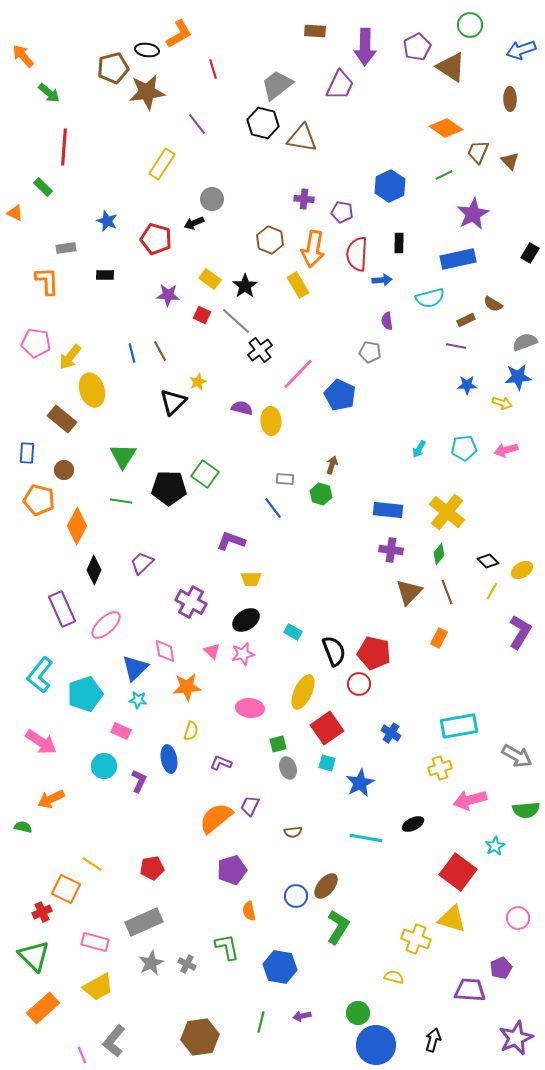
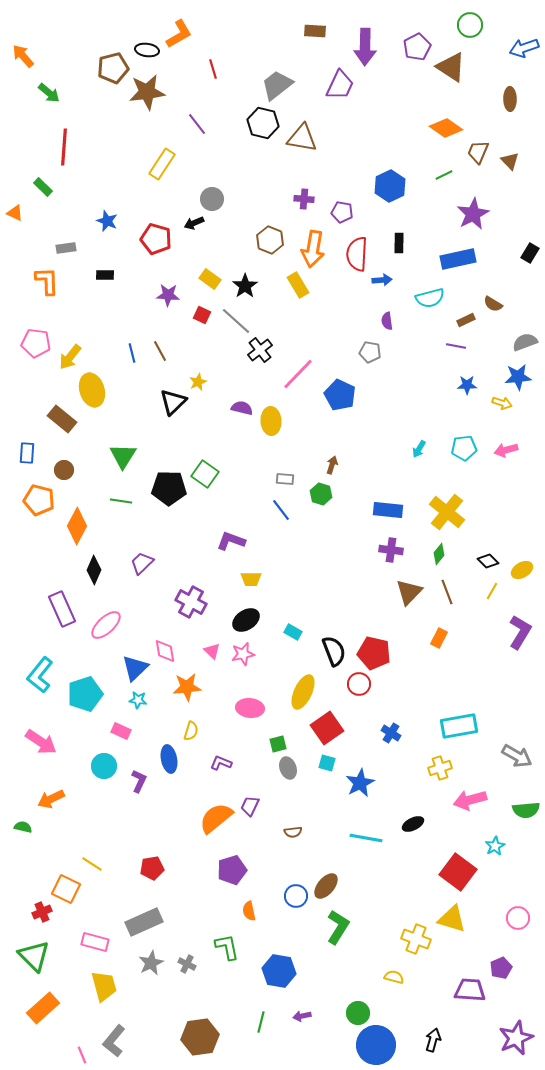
blue arrow at (521, 50): moved 3 px right, 2 px up
blue line at (273, 508): moved 8 px right, 2 px down
blue hexagon at (280, 967): moved 1 px left, 4 px down
yellow trapezoid at (98, 987): moved 6 px right, 1 px up; rotated 76 degrees counterclockwise
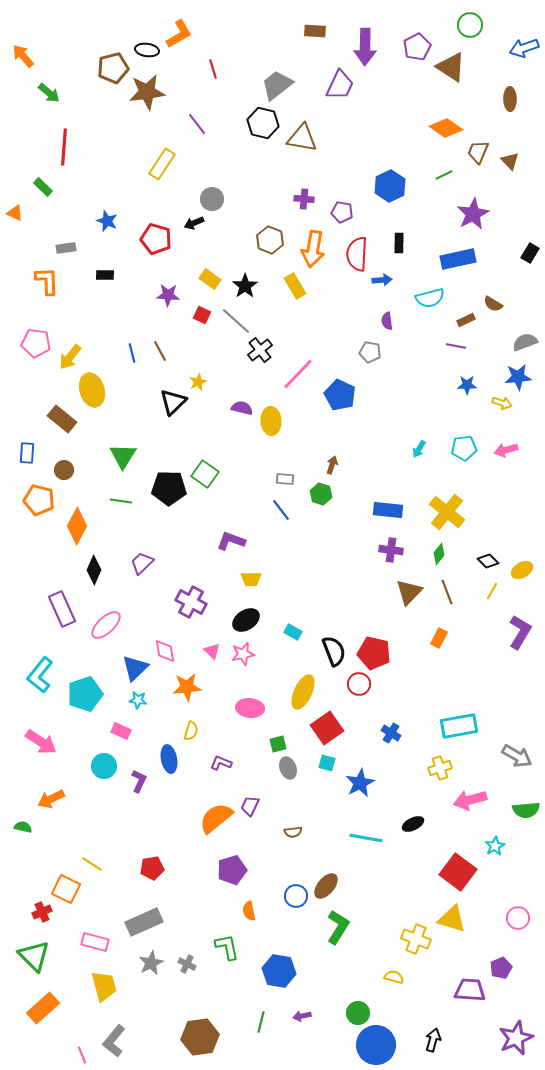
yellow rectangle at (298, 285): moved 3 px left, 1 px down
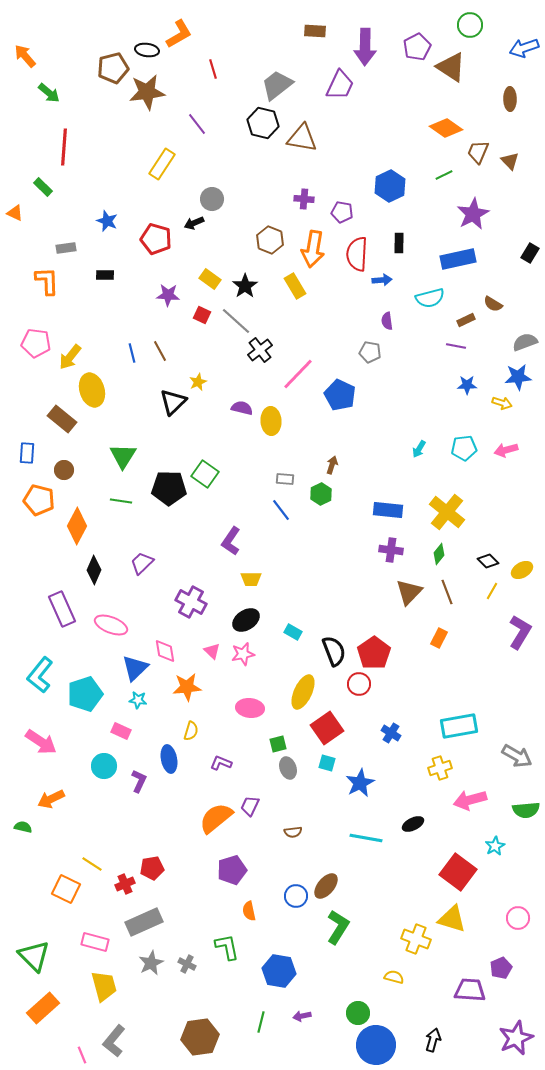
orange arrow at (23, 56): moved 2 px right
green hexagon at (321, 494): rotated 15 degrees clockwise
purple L-shape at (231, 541): rotated 76 degrees counterclockwise
pink ellipse at (106, 625): moved 5 px right; rotated 64 degrees clockwise
red pentagon at (374, 653): rotated 24 degrees clockwise
red cross at (42, 912): moved 83 px right, 28 px up
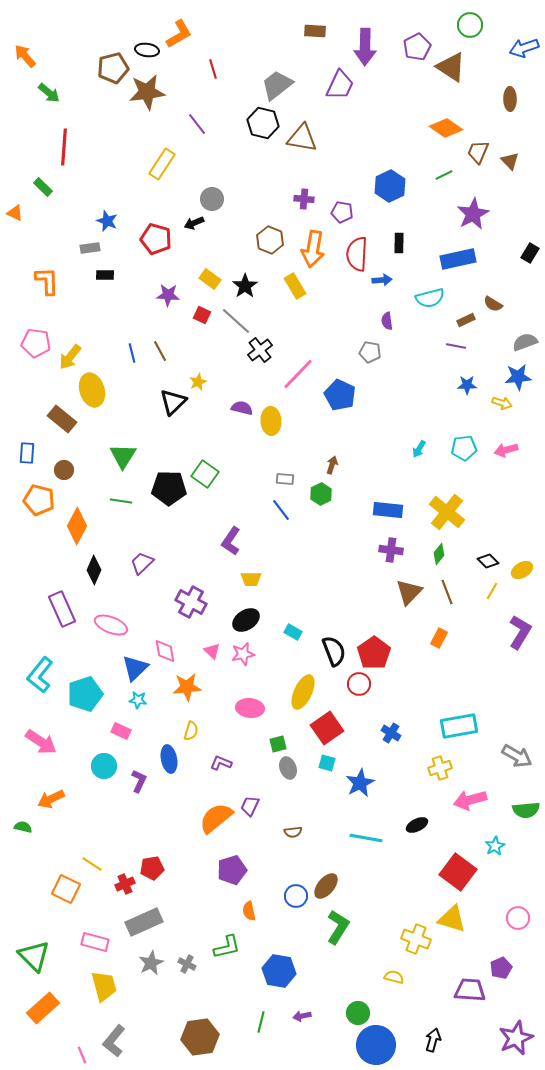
gray rectangle at (66, 248): moved 24 px right
black ellipse at (413, 824): moved 4 px right, 1 px down
green L-shape at (227, 947): rotated 88 degrees clockwise
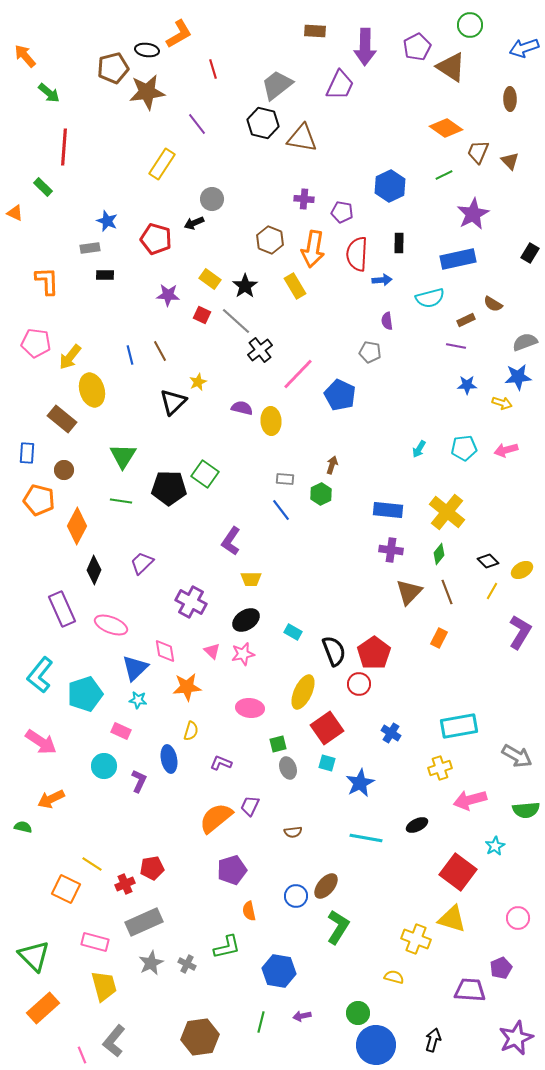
blue line at (132, 353): moved 2 px left, 2 px down
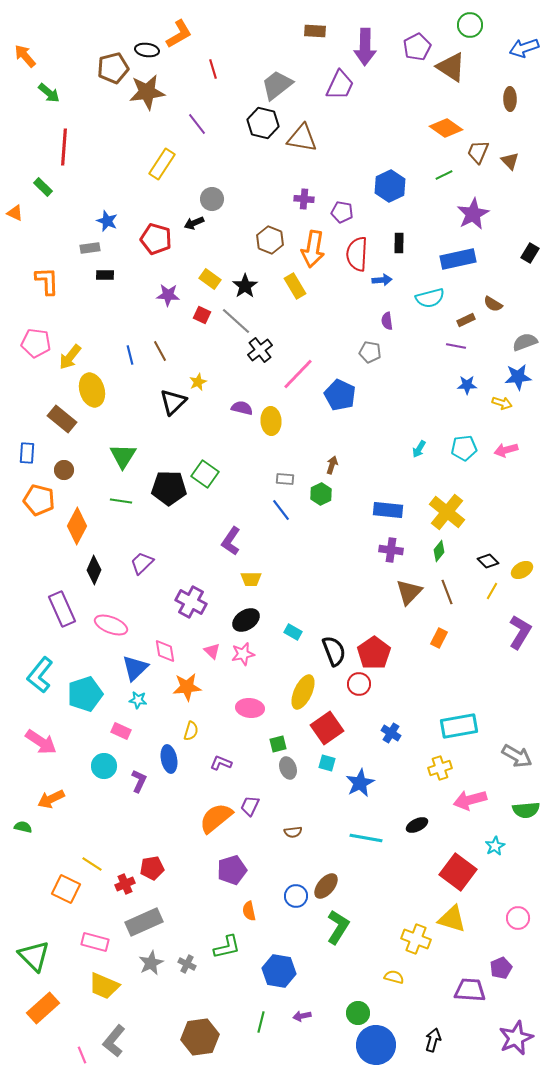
green diamond at (439, 554): moved 3 px up
yellow trapezoid at (104, 986): rotated 128 degrees clockwise
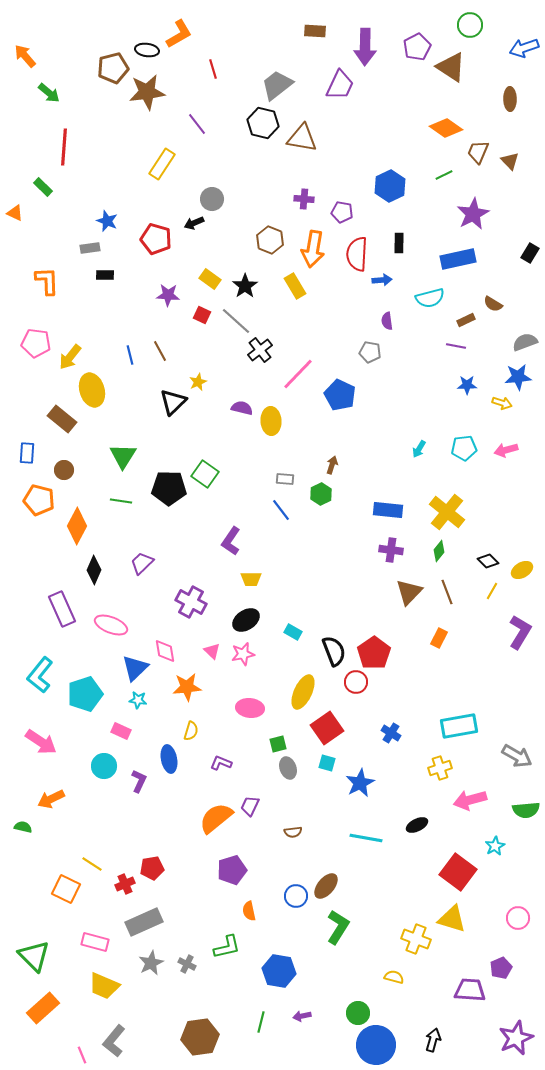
red circle at (359, 684): moved 3 px left, 2 px up
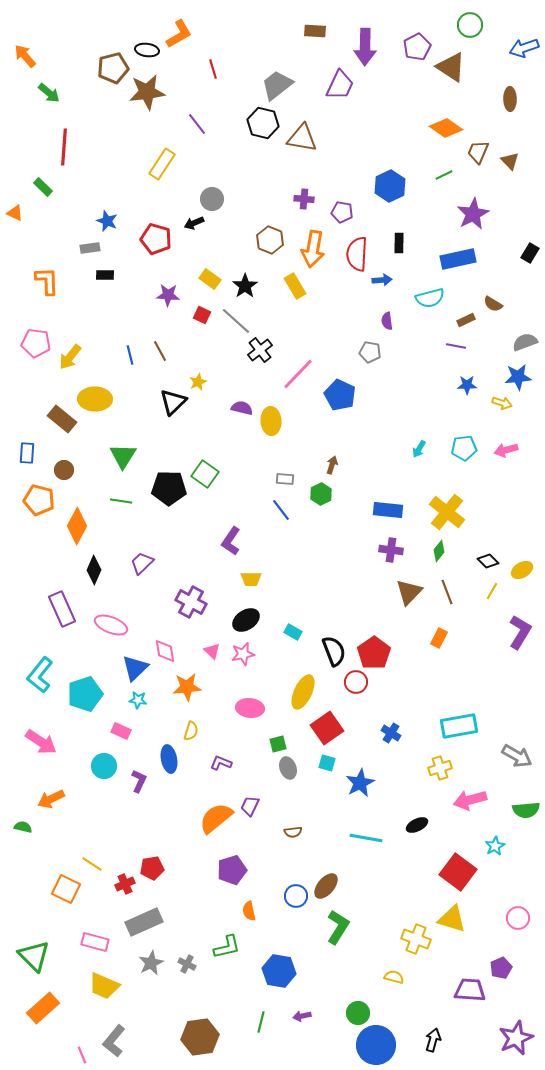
yellow ellipse at (92, 390): moved 3 px right, 9 px down; rotated 72 degrees counterclockwise
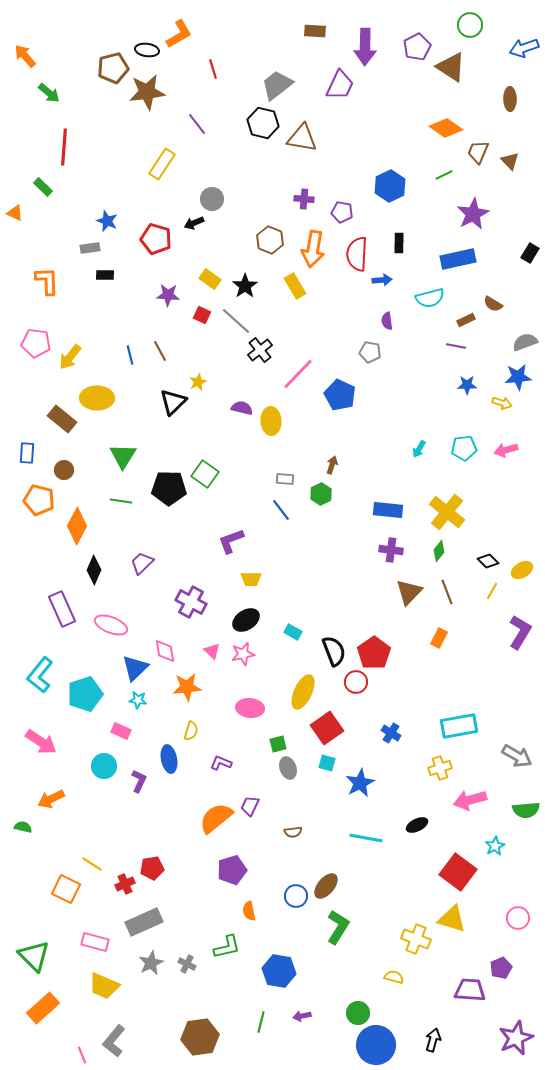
yellow ellipse at (95, 399): moved 2 px right, 1 px up
purple L-shape at (231, 541): rotated 36 degrees clockwise
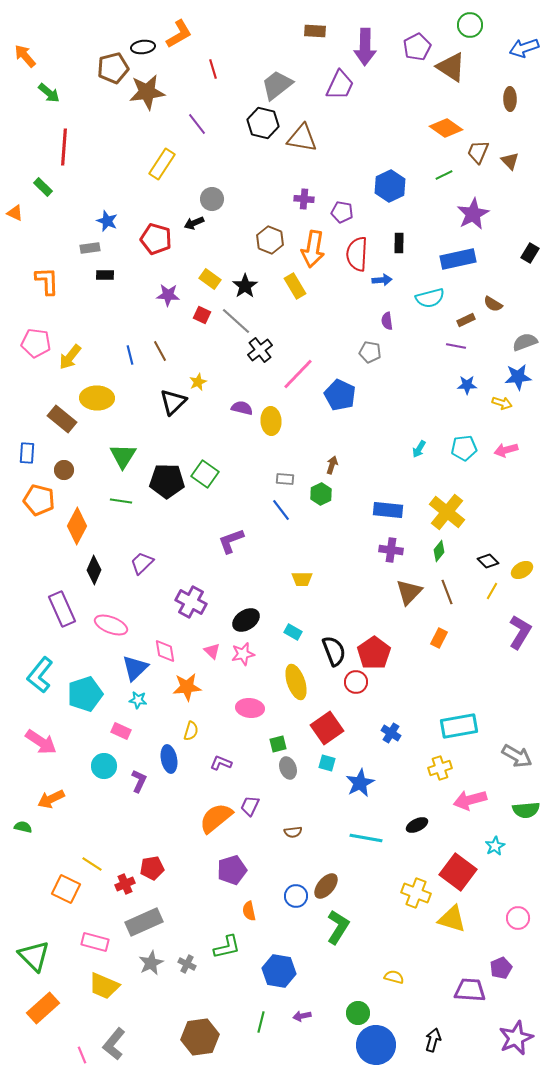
black ellipse at (147, 50): moved 4 px left, 3 px up; rotated 15 degrees counterclockwise
black pentagon at (169, 488): moved 2 px left, 7 px up
yellow trapezoid at (251, 579): moved 51 px right
yellow ellipse at (303, 692): moved 7 px left, 10 px up; rotated 44 degrees counterclockwise
yellow cross at (416, 939): moved 46 px up
gray L-shape at (114, 1041): moved 3 px down
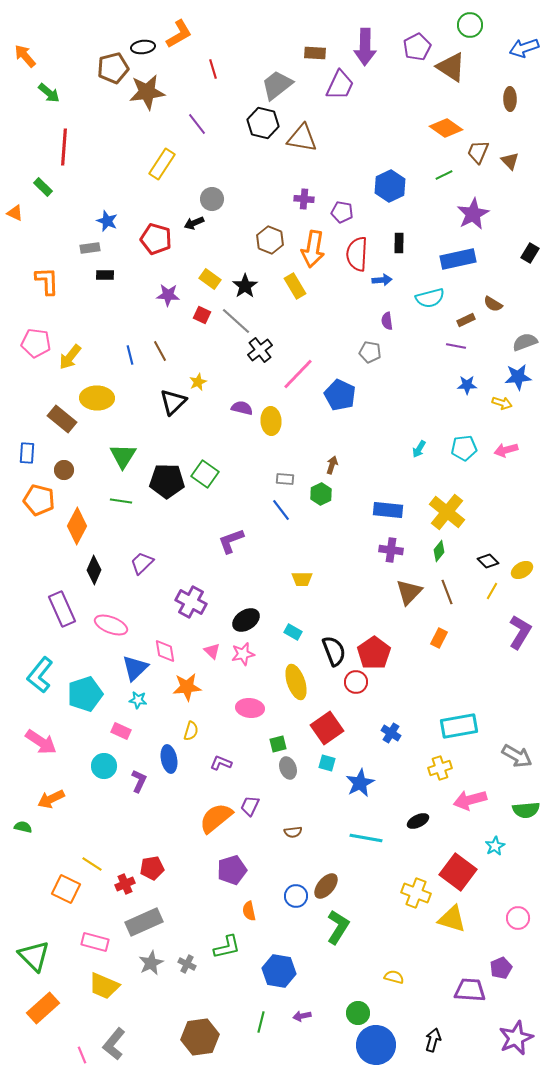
brown rectangle at (315, 31): moved 22 px down
black ellipse at (417, 825): moved 1 px right, 4 px up
